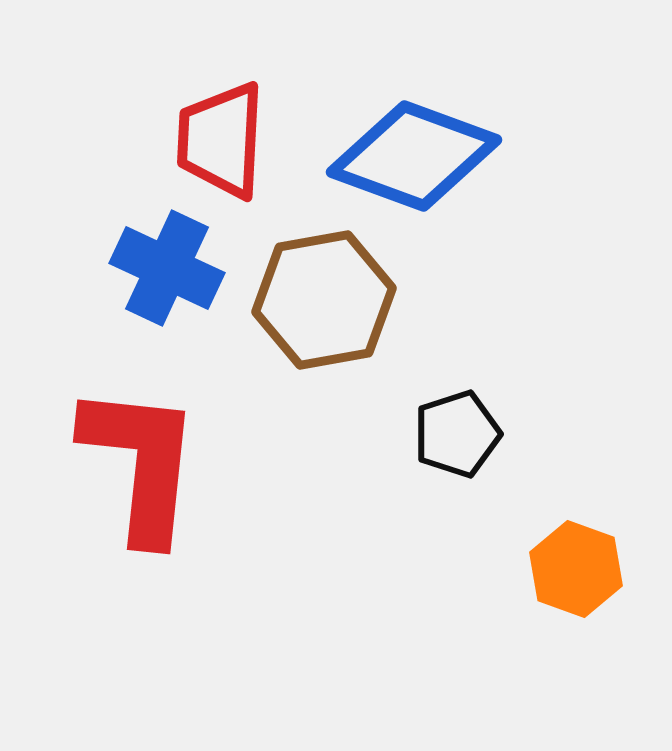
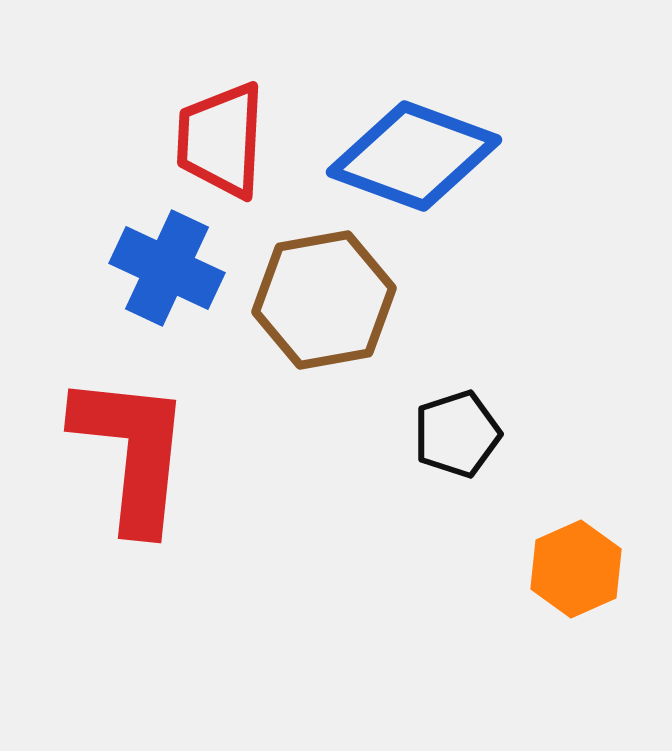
red L-shape: moved 9 px left, 11 px up
orange hexagon: rotated 16 degrees clockwise
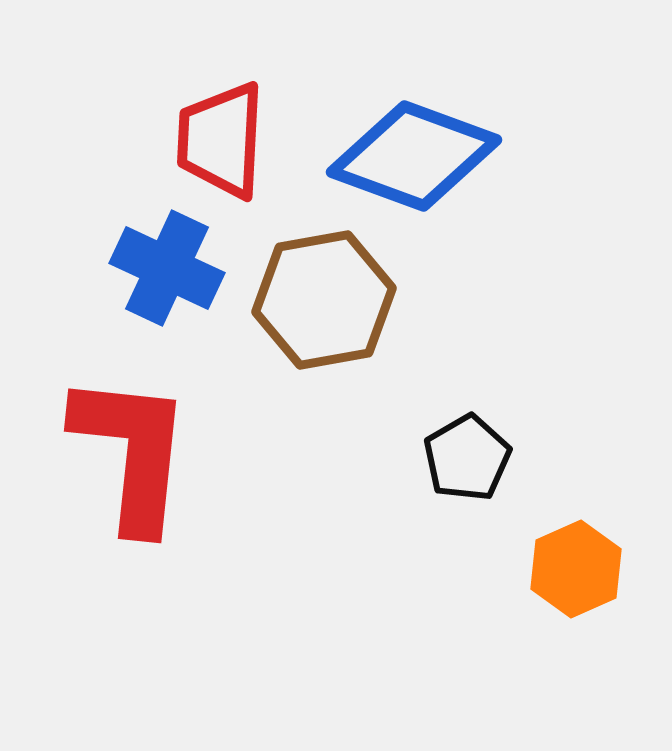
black pentagon: moved 10 px right, 24 px down; rotated 12 degrees counterclockwise
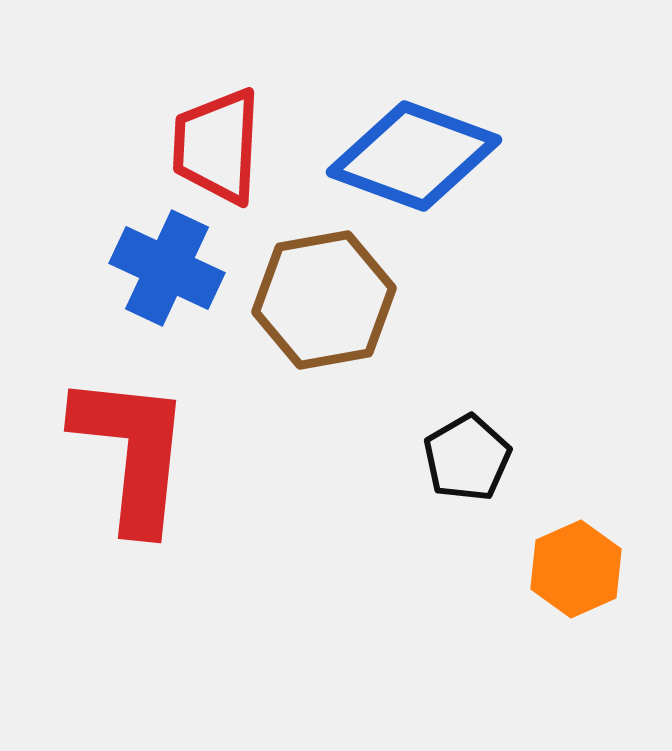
red trapezoid: moved 4 px left, 6 px down
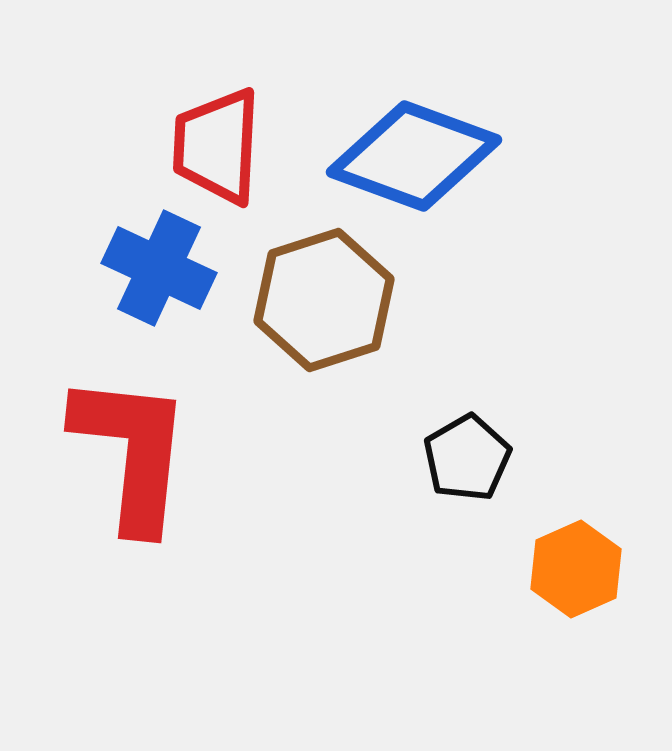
blue cross: moved 8 px left
brown hexagon: rotated 8 degrees counterclockwise
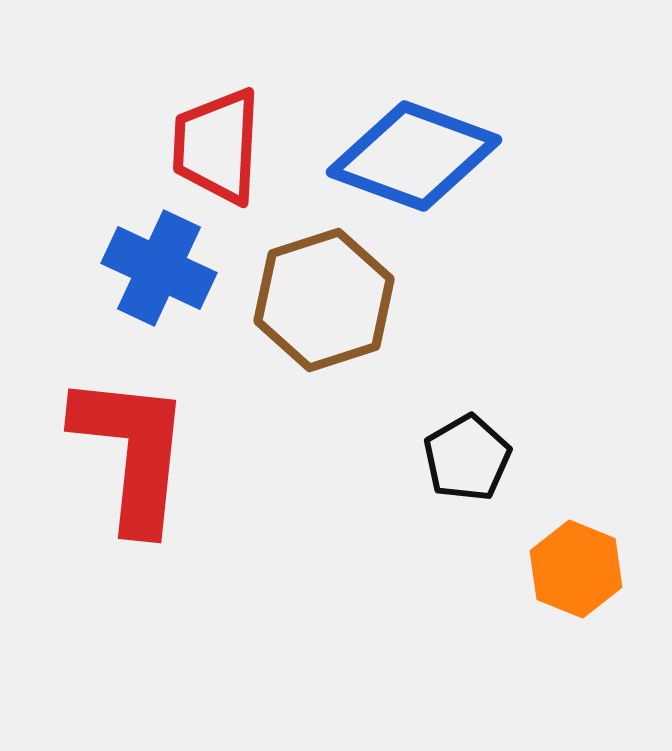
orange hexagon: rotated 14 degrees counterclockwise
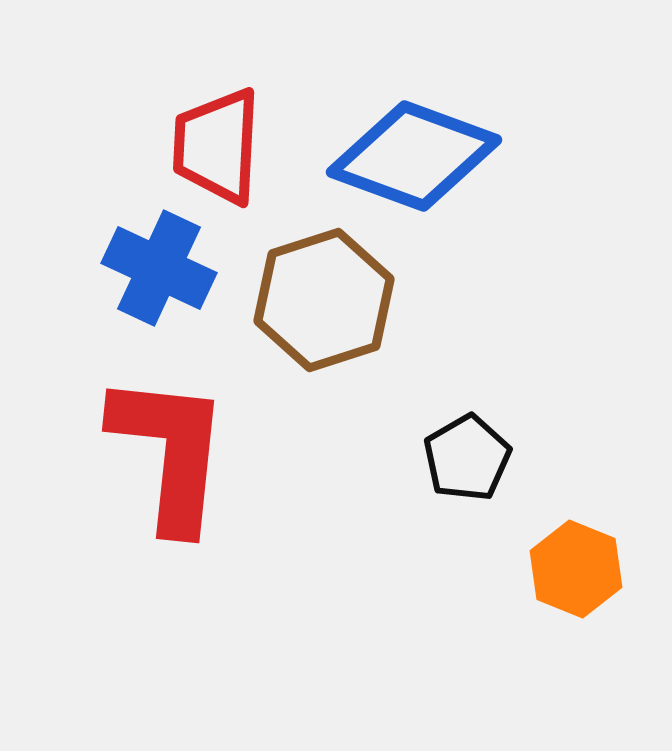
red L-shape: moved 38 px right
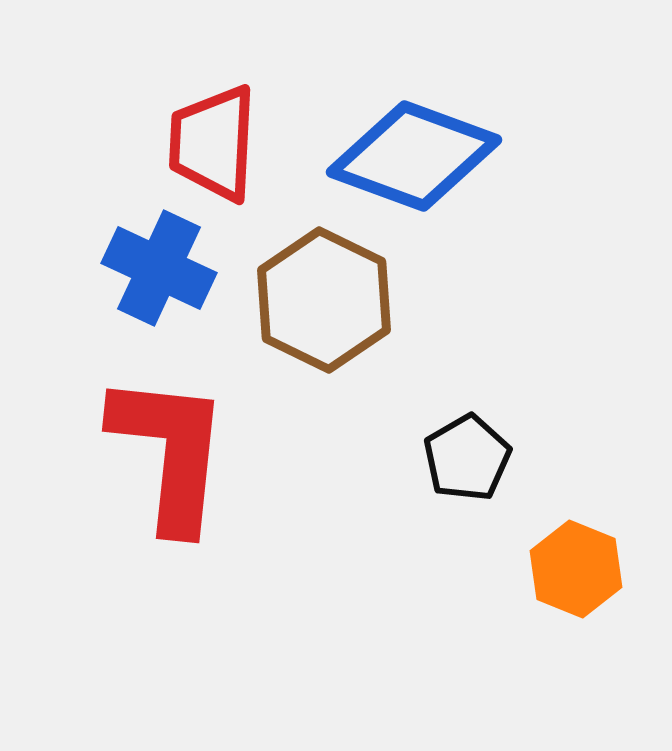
red trapezoid: moved 4 px left, 3 px up
brown hexagon: rotated 16 degrees counterclockwise
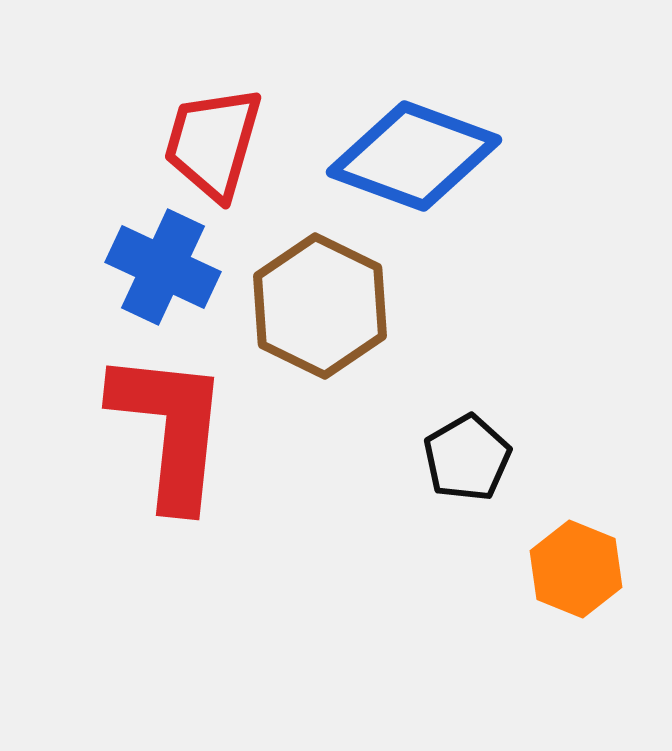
red trapezoid: rotated 13 degrees clockwise
blue cross: moved 4 px right, 1 px up
brown hexagon: moved 4 px left, 6 px down
red L-shape: moved 23 px up
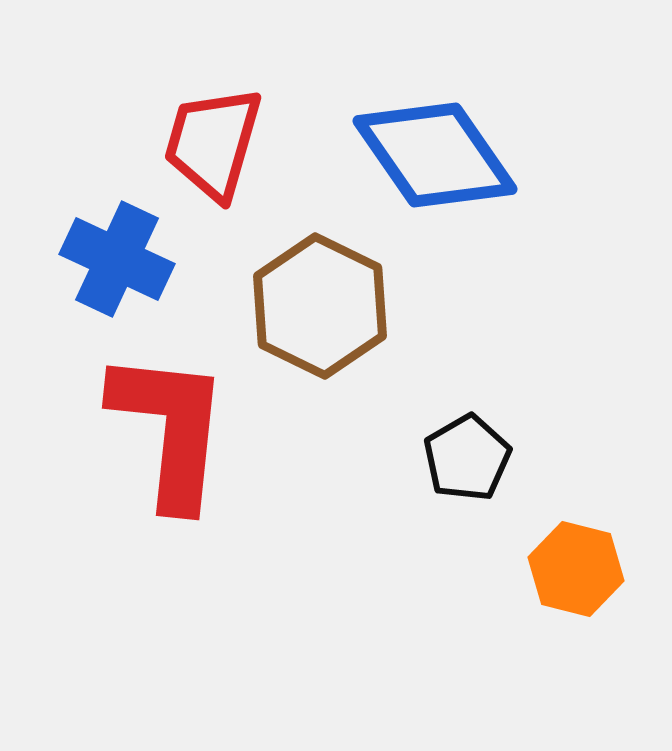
blue diamond: moved 21 px right, 1 px up; rotated 35 degrees clockwise
blue cross: moved 46 px left, 8 px up
orange hexagon: rotated 8 degrees counterclockwise
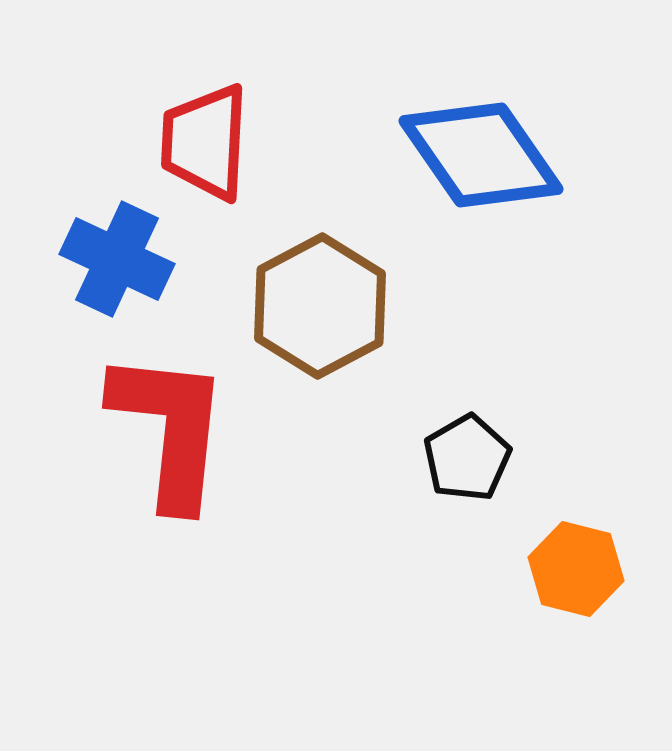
red trapezoid: moved 8 px left, 1 px up; rotated 13 degrees counterclockwise
blue diamond: moved 46 px right
brown hexagon: rotated 6 degrees clockwise
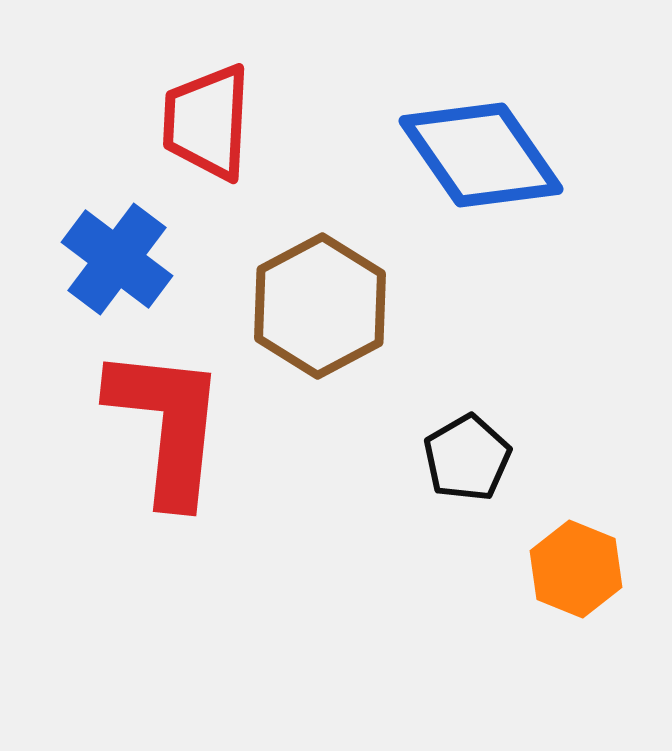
red trapezoid: moved 2 px right, 20 px up
blue cross: rotated 12 degrees clockwise
red L-shape: moved 3 px left, 4 px up
orange hexagon: rotated 8 degrees clockwise
